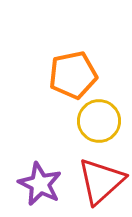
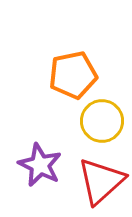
yellow circle: moved 3 px right
purple star: moved 19 px up
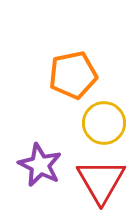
yellow circle: moved 2 px right, 2 px down
red triangle: rotated 18 degrees counterclockwise
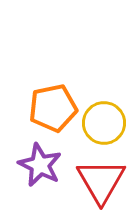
orange pentagon: moved 20 px left, 33 px down
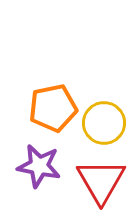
purple star: moved 1 px left, 1 px down; rotated 15 degrees counterclockwise
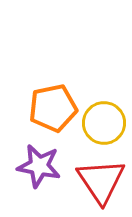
red triangle: rotated 4 degrees counterclockwise
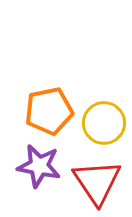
orange pentagon: moved 4 px left, 3 px down
red triangle: moved 4 px left, 1 px down
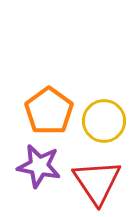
orange pentagon: rotated 24 degrees counterclockwise
yellow circle: moved 2 px up
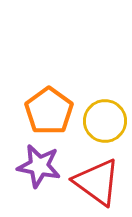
yellow circle: moved 1 px right
red triangle: rotated 20 degrees counterclockwise
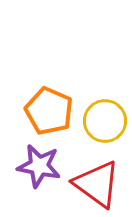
orange pentagon: rotated 12 degrees counterclockwise
red triangle: moved 2 px down
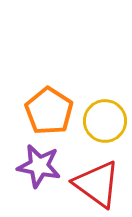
orange pentagon: rotated 9 degrees clockwise
